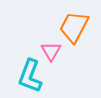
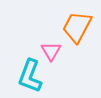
orange trapezoid: moved 3 px right
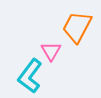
cyan L-shape: rotated 16 degrees clockwise
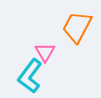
pink triangle: moved 6 px left, 1 px down
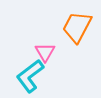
cyan L-shape: rotated 16 degrees clockwise
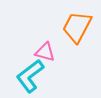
pink triangle: rotated 45 degrees counterclockwise
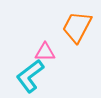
pink triangle: rotated 15 degrees counterclockwise
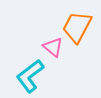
pink triangle: moved 8 px right, 5 px up; rotated 40 degrees clockwise
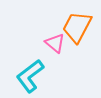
pink triangle: moved 2 px right, 4 px up
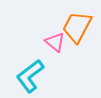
pink triangle: moved 1 px up
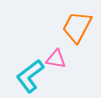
pink triangle: moved 1 px right, 17 px down; rotated 30 degrees counterclockwise
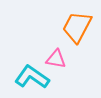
cyan L-shape: moved 2 px right, 1 px down; rotated 72 degrees clockwise
